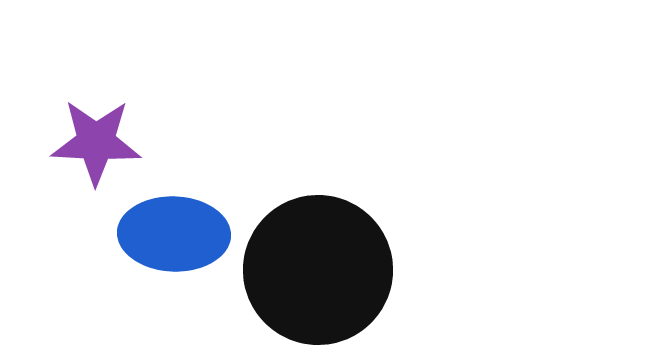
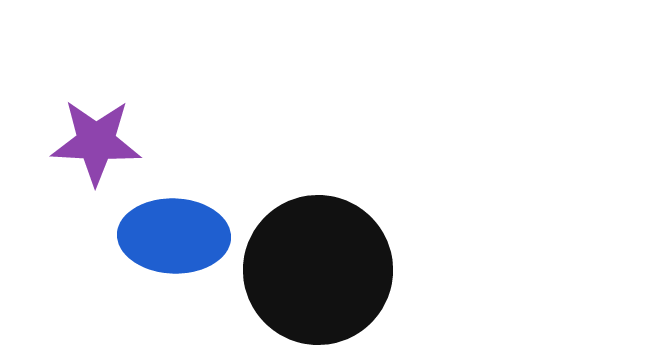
blue ellipse: moved 2 px down
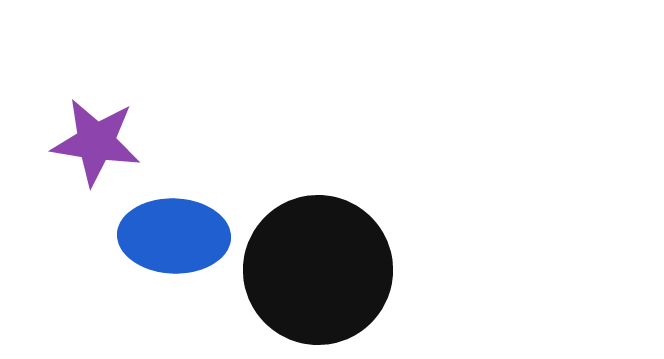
purple star: rotated 6 degrees clockwise
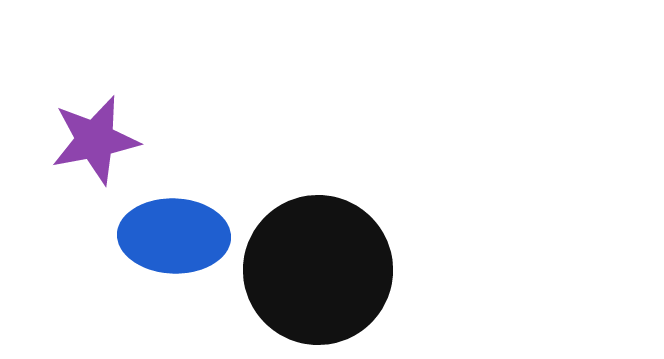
purple star: moved 1 px left, 2 px up; rotated 20 degrees counterclockwise
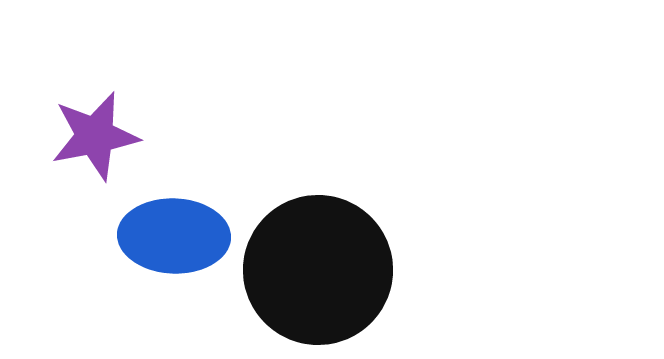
purple star: moved 4 px up
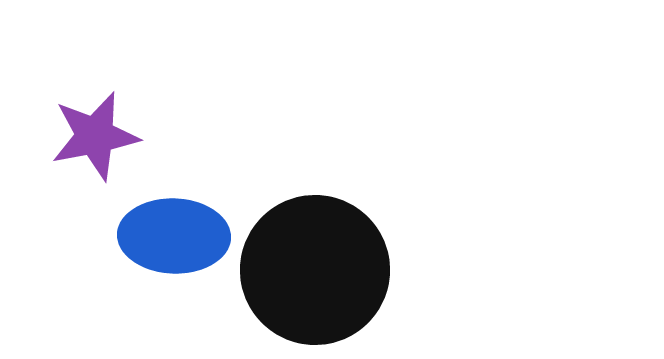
black circle: moved 3 px left
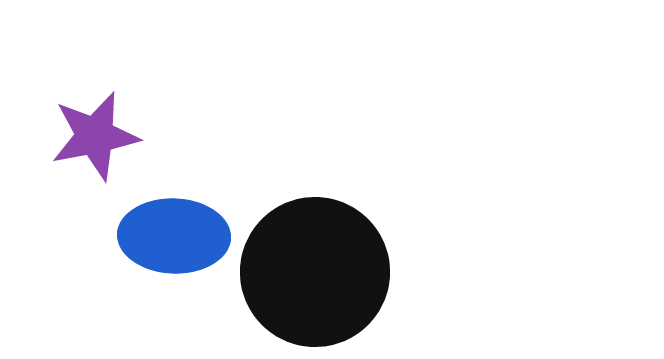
black circle: moved 2 px down
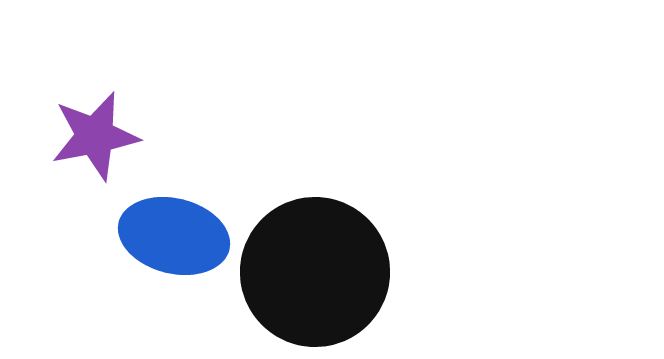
blue ellipse: rotated 12 degrees clockwise
